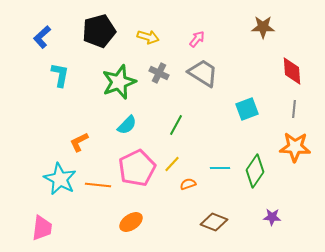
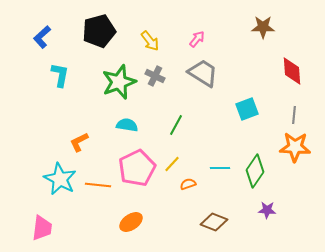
yellow arrow: moved 2 px right, 4 px down; rotated 35 degrees clockwise
gray cross: moved 4 px left, 3 px down
gray line: moved 6 px down
cyan semicircle: rotated 125 degrees counterclockwise
purple star: moved 5 px left, 7 px up
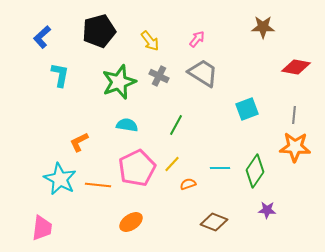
red diamond: moved 4 px right, 4 px up; rotated 76 degrees counterclockwise
gray cross: moved 4 px right
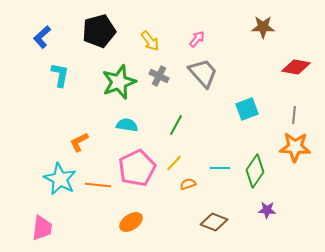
gray trapezoid: rotated 16 degrees clockwise
yellow line: moved 2 px right, 1 px up
